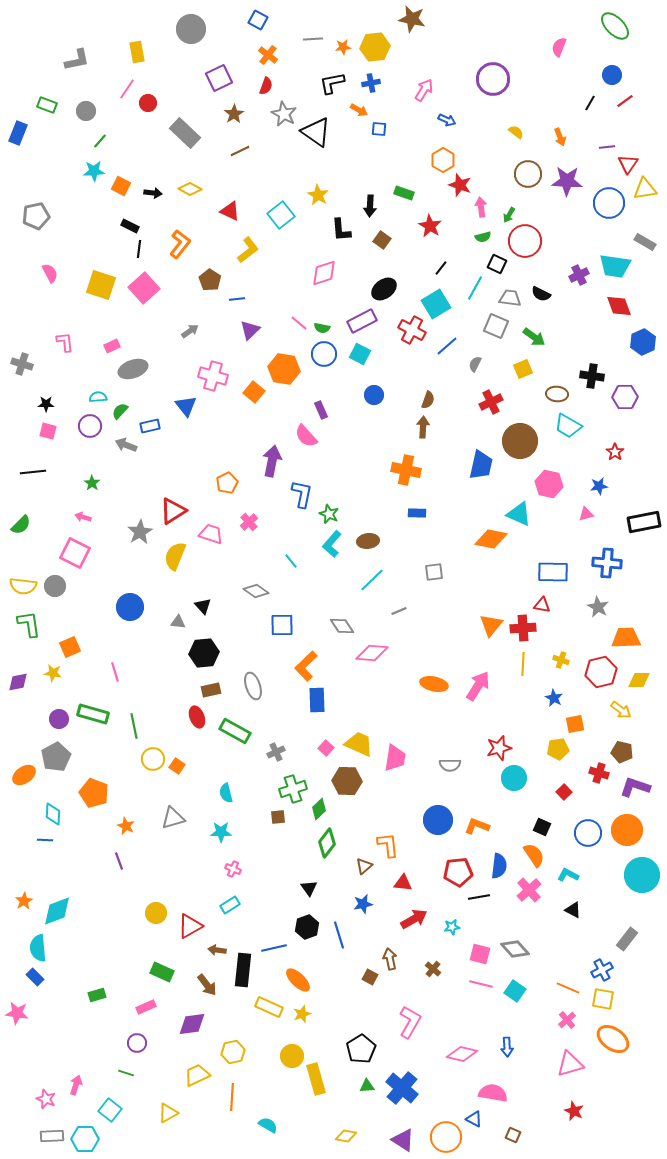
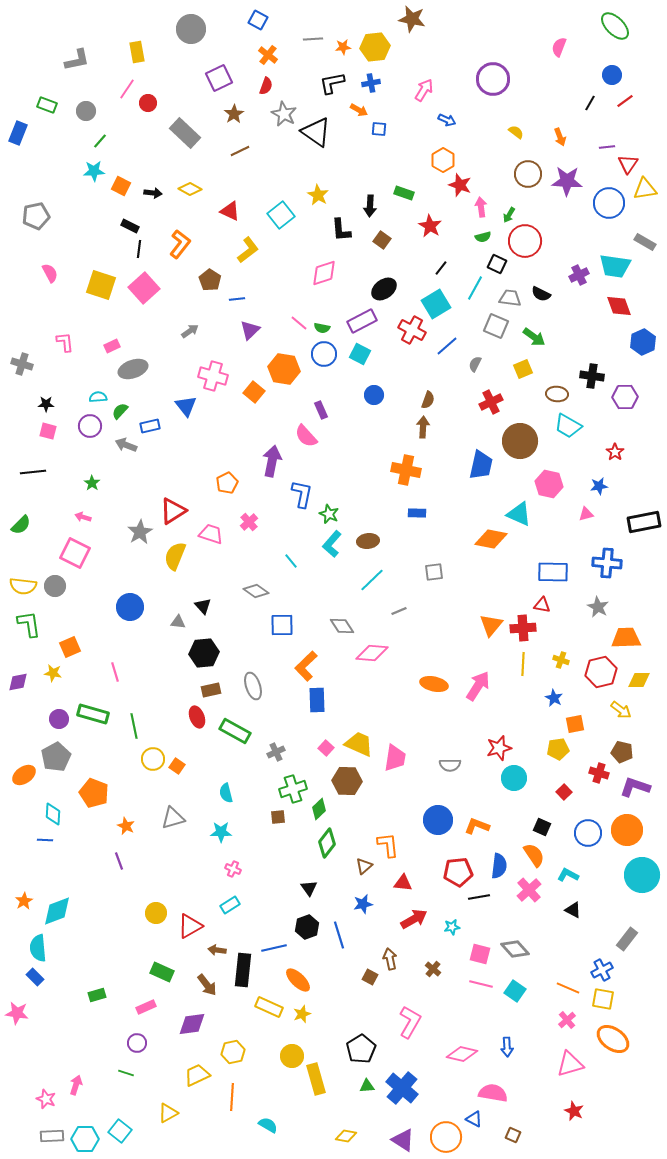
cyan square at (110, 1110): moved 10 px right, 21 px down
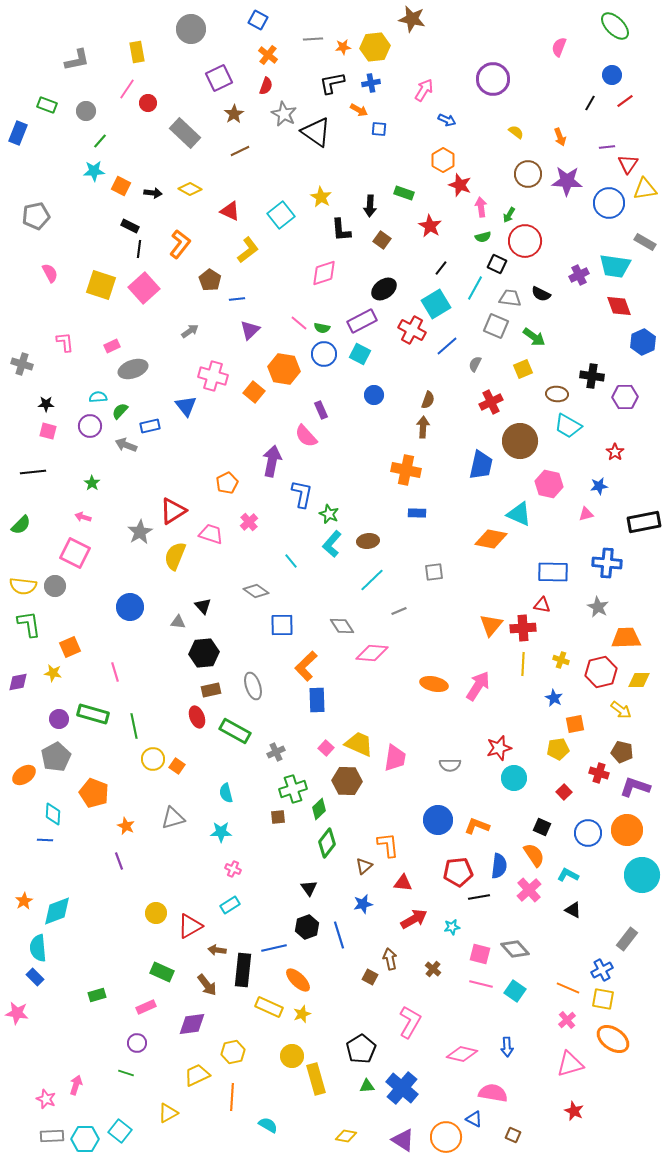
yellow star at (318, 195): moved 3 px right, 2 px down
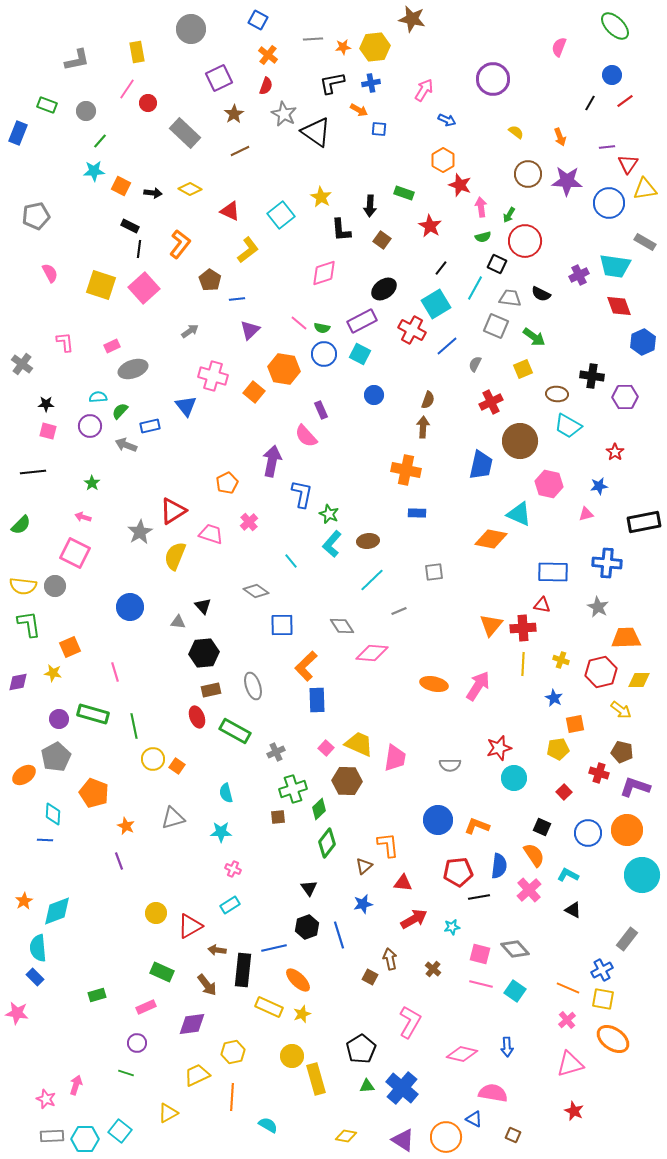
gray cross at (22, 364): rotated 20 degrees clockwise
